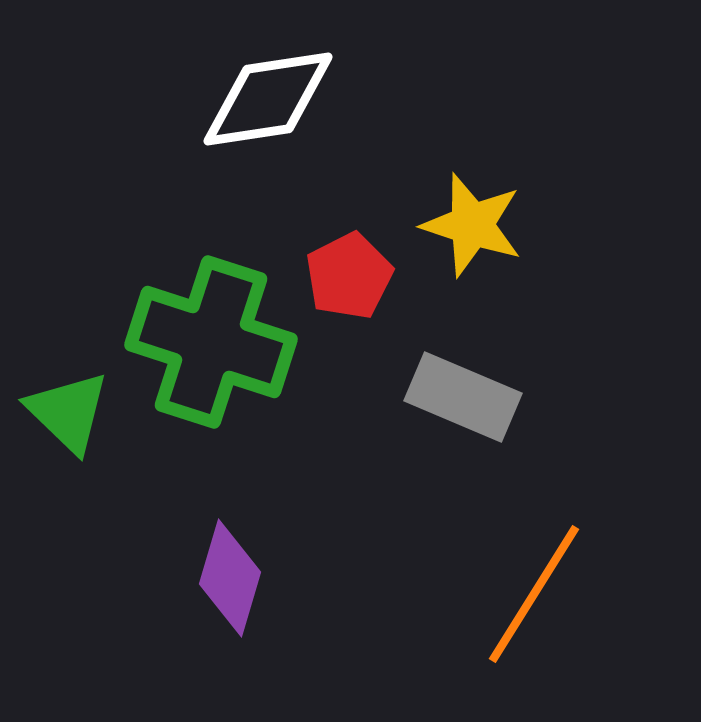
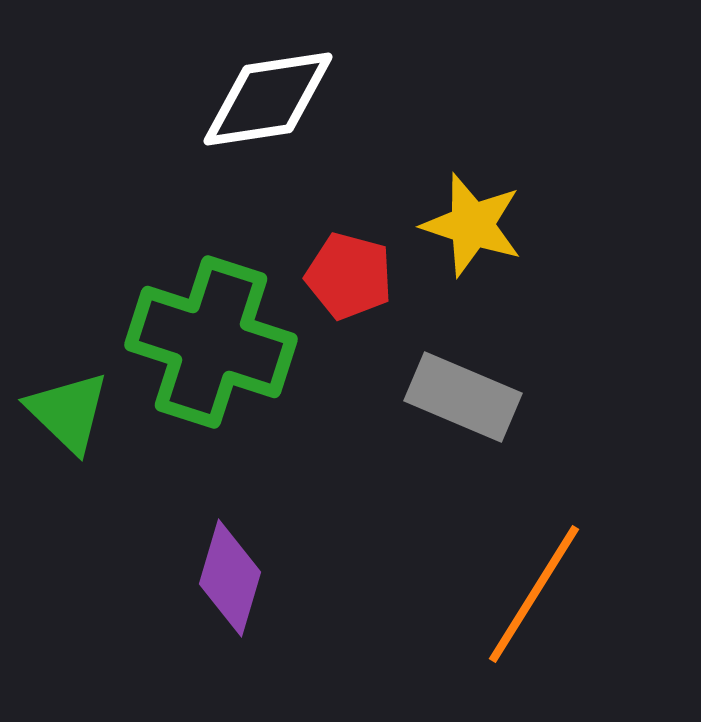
red pentagon: rotated 30 degrees counterclockwise
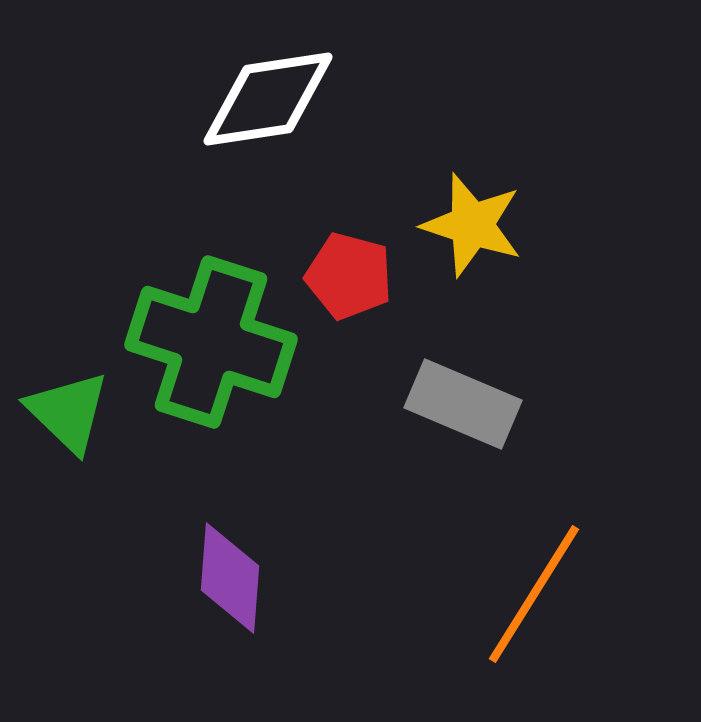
gray rectangle: moved 7 px down
purple diamond: rotated 12 degrees counterclockwise
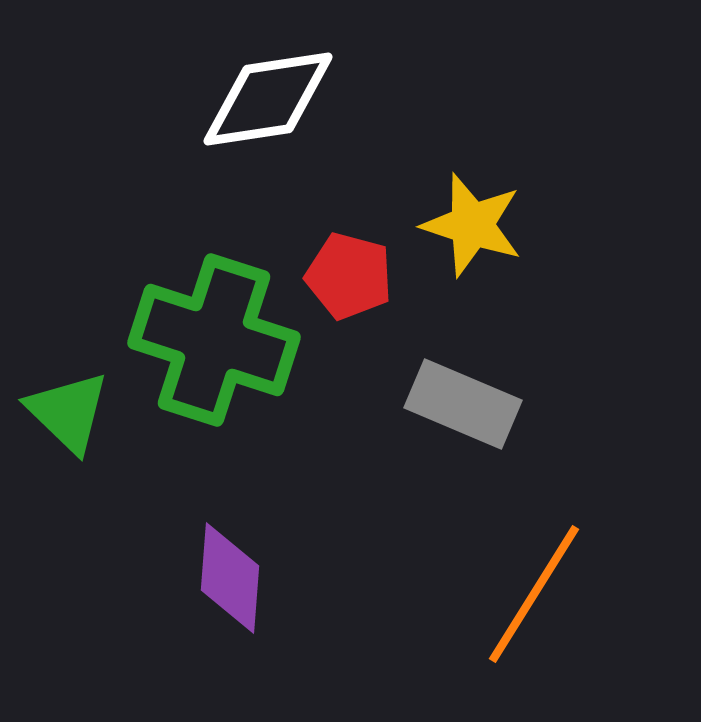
green cross: moved 3 px right, 2 px up
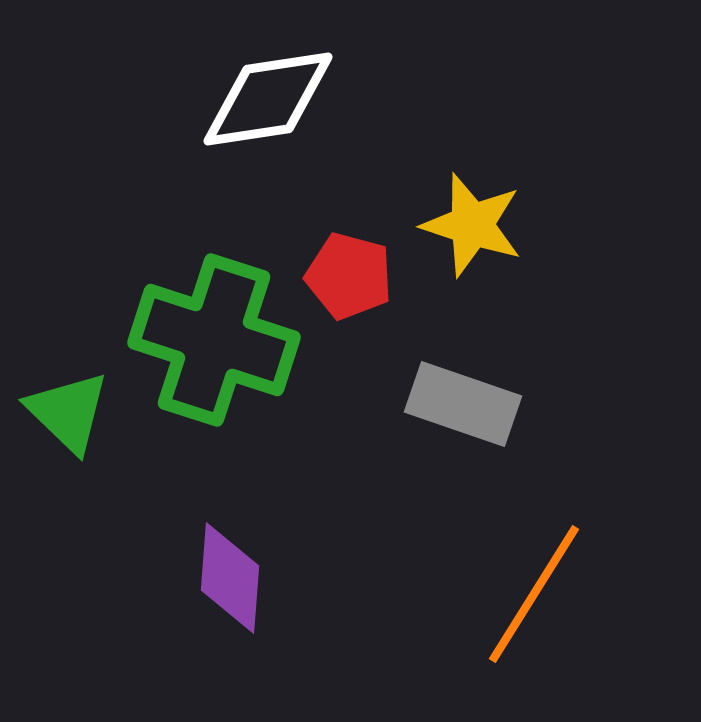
gray rectangle: rotated 4 degrees counterclockwise
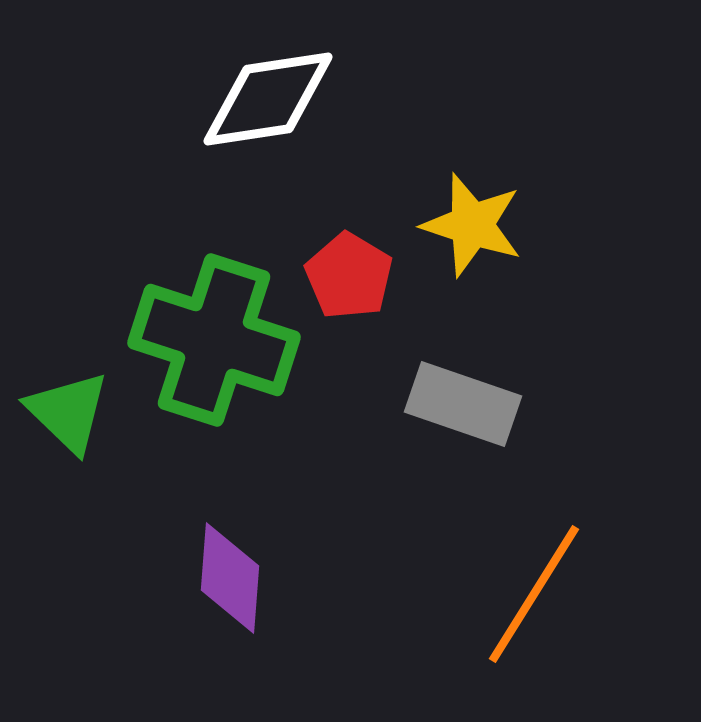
red pentagon: rotated 16 degrees clockwise
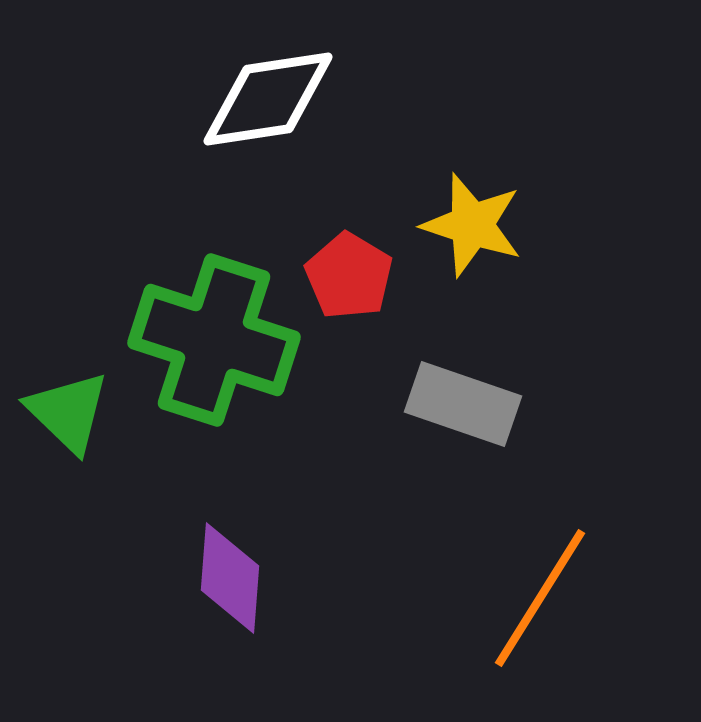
orange line: moved 6 px right, 4 px down
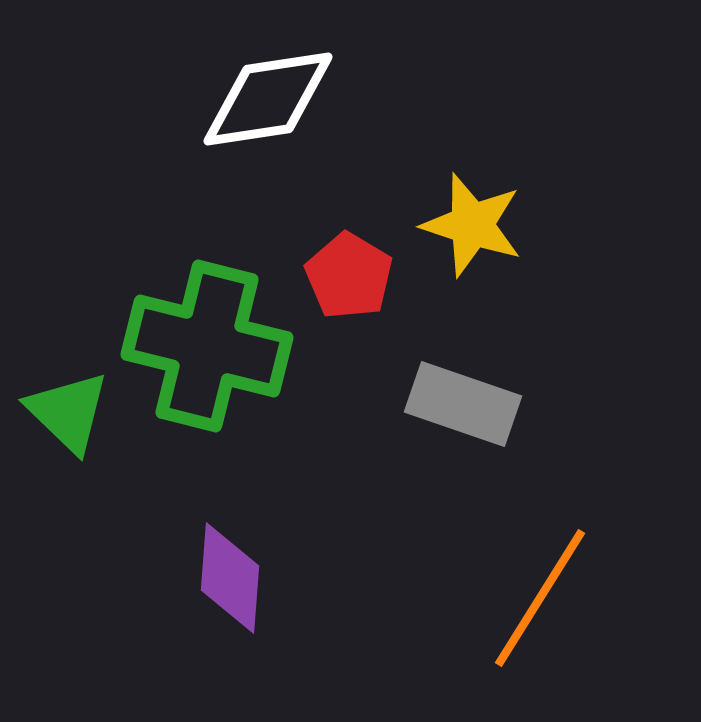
green cross: moved 7 px left, 6 px down; rotated 4 degrees counterclockwise
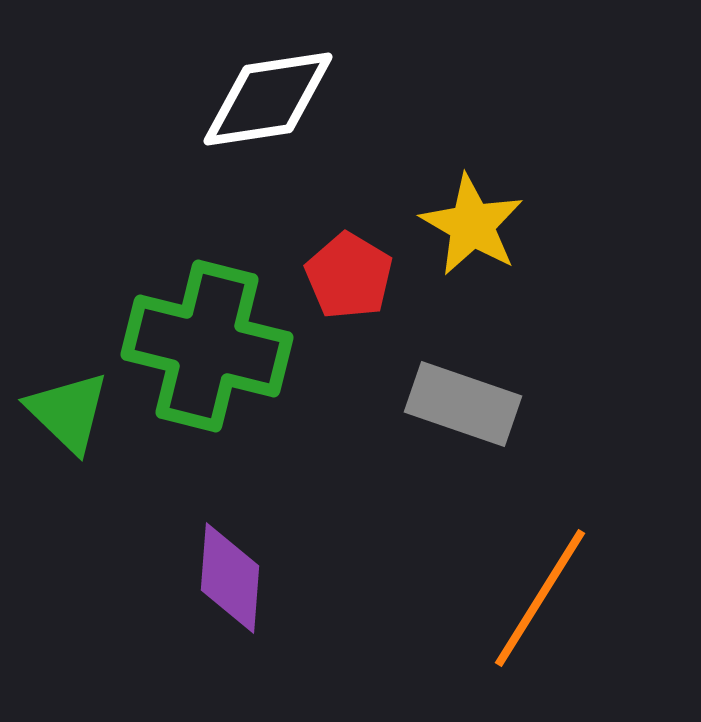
yellow star: rotated 12 degrees clockwise
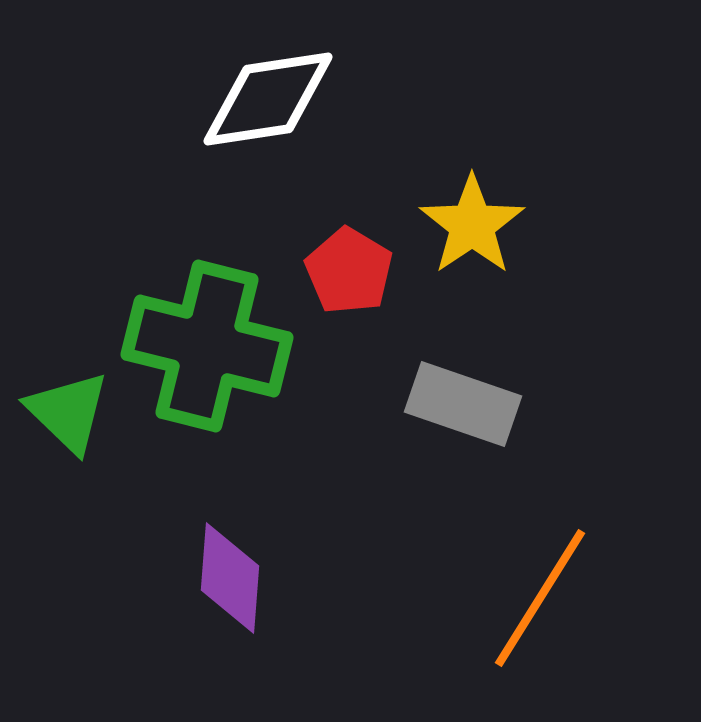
yellow star: rotated 8 degrees clockwise
red pentagon: moved 5 px up
